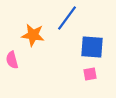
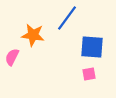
pink semicircle: moved 3 px up; rotated 42 degrees clockwise
pink square: moved 1 px left
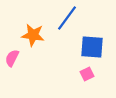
pink semicircle: moved 1 px down
pink square: moved 2 px left; rotated 16 degrees counterclockwise
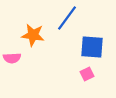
pink semicircle: rotated 120 degrees counterclockwise
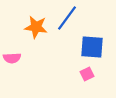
orange star: moved 3 px right, 8 px up
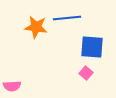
blue line: rotated 48 degrees clockwise
pink semicircle: moved 28 px down
pink square: moved 1 px left, 1 px up; rotated 24 degrees counterclockwise
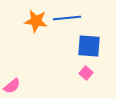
orange star: moved 6 px up
blue square: moved 3 px left, 1 px up
pink semicircle: rotated 36 degrees counterclockwise
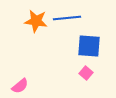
pink semicircle: moved 8 px right
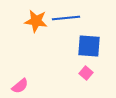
blue line: moved 1 px left
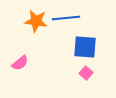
blue square: moved 4 px left, 1 px down
pink semicircle: moved 23 px up
